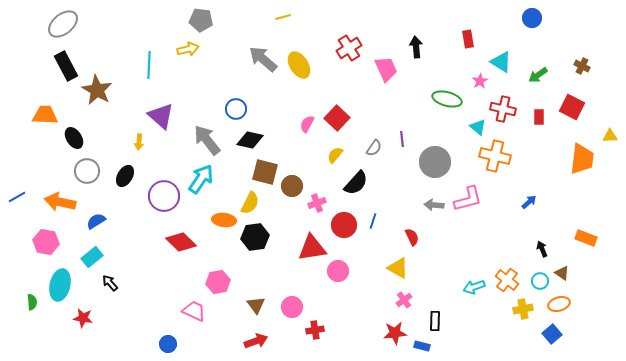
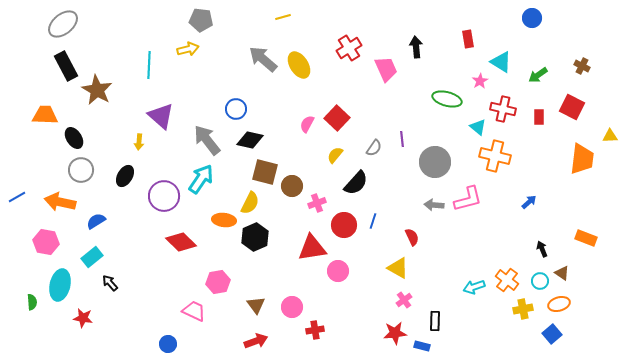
gray circle at (87, 171): moved 6 px left, 1 px up
black hexagon at (255, 237): rotated 16 degrees counterclockwise
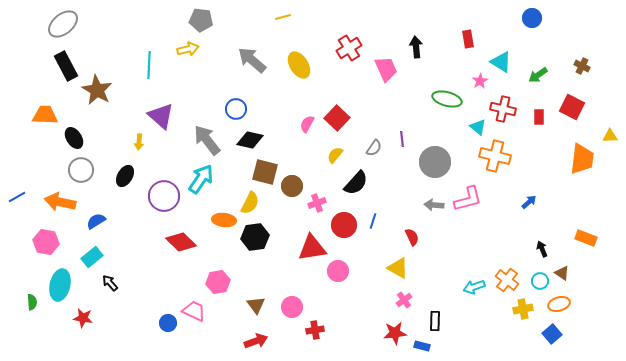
gray arrow at (263, 59): moved 11 px left, 1 px down
black hexagon at (255, 237): rotated 16 degrees clockwise
blue circle at (168, 344): moved 21 px up
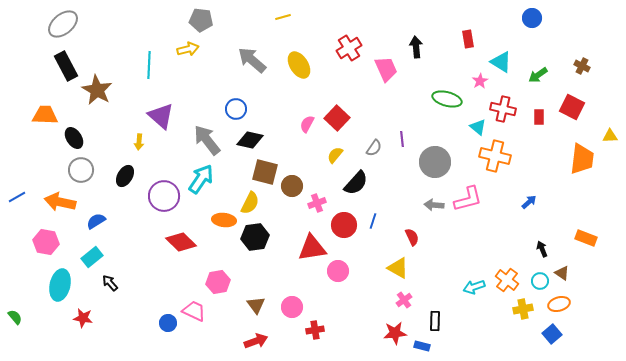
green semicircle at (32, 302): moved 17 px left, 15 px down; rotated 35 degrees counterclockwise
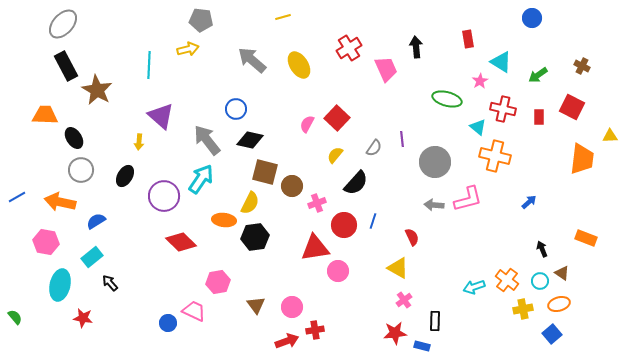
gray ellipse at (63, 24): rotated 8 degrees counterclockwise
red triangle at (312, 248): moved 3 px right
red arrow at (256, 341): moved 31 px right
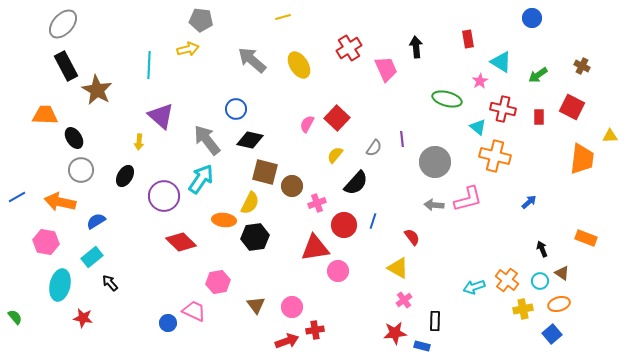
red semicircle at (412, 237): rotated 12 degrees counterclockwise
